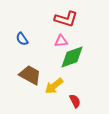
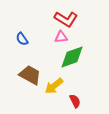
red L-shape: rotated 15 degrees clockwise
pink triangle: moved 4 px up
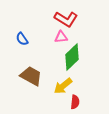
green diamond: rotated 24 degrees counterclockwise
brown trapezoid: moved 1 px right, 1 px down
yellow arrow: moved 9 px right
red semicircle: moved 1 px down; rotated 32 degrees clockwise
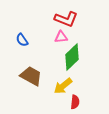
red L-shape: rotated 10 degrees counterclockwise
blue semicircle: moved 1 px down
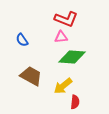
green diamond: rotated 48 degrees clockwise
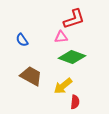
red L-shape: moved 8 px right; rotated 40 degrees counterclockwise
green diamond: rotated 16 degrees clockwise
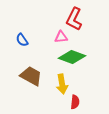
red L-shape: rotated 135 degrees clockwise
yellow arrow: moved 1 px left, 2 px up; rotated 60 degrees counterclockwise
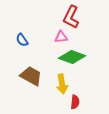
red L-shape: moved 3 px left, 2 px up
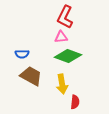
red L-shape: moved 6 px left
blue semicircle: moved 14 px down; rotated 56 degrees counterclockwise
green diamond: moved 4 px left, 1 px up
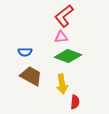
red L-shape: moved 1 px left, 1 px up; rotated 25 degrees clockwise
blue semicircle: moved 3 px right, 2 px up
